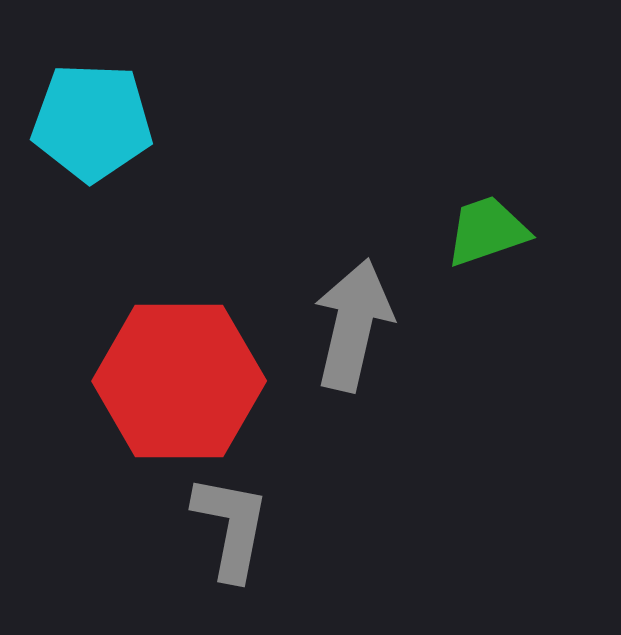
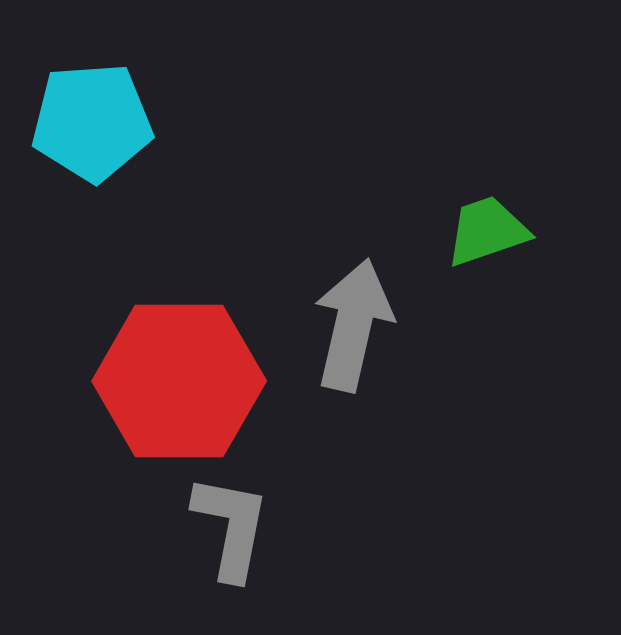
cyan pentagon: rotated 6 degrees counterclockwise
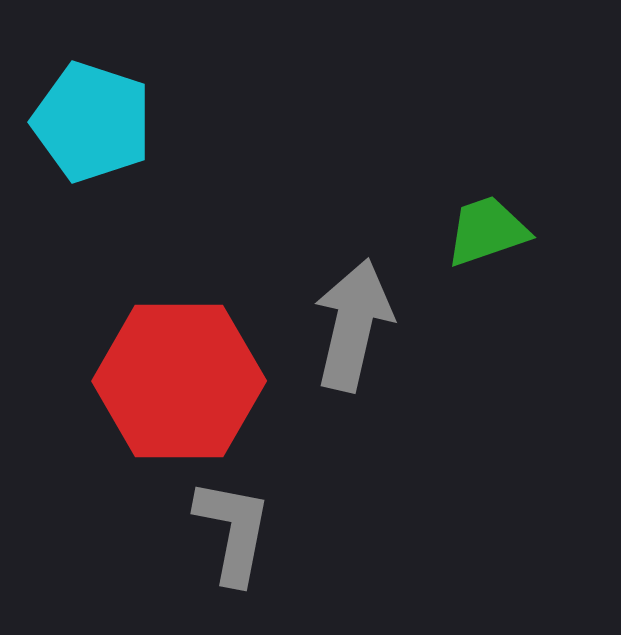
cyan pentagon: rotated 22 degrees clockwise
gray L-shape: moved 2 px right, 4 px down
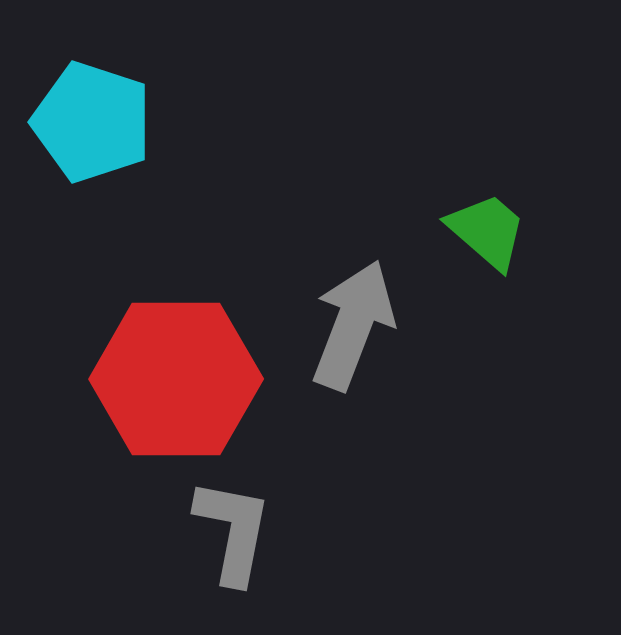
green trapezoid: rotated 60 degrees clockwise
gray arrow: rotated 8 degrees clockwise
red hexagon: moved 3 px left, 2 px up
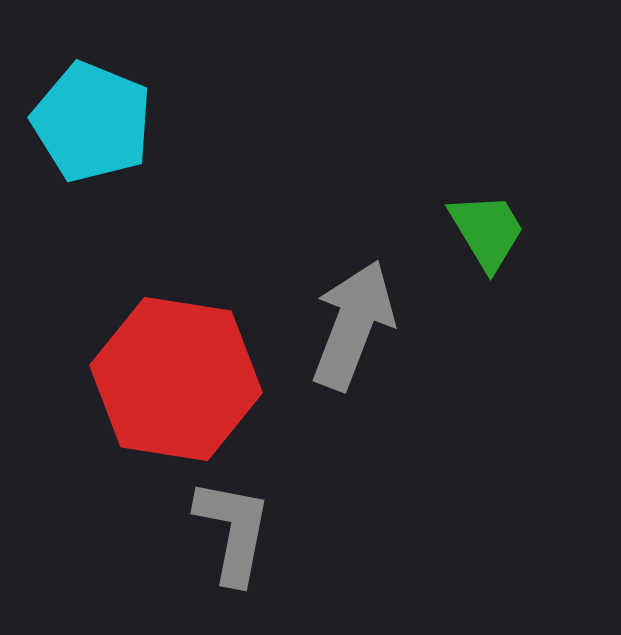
cyan pentagon: rotated 4 degrees clockwise
green trapezoid: rotated 18 degrees clockwise
red hexagon: rotated 9 degrees clockwise
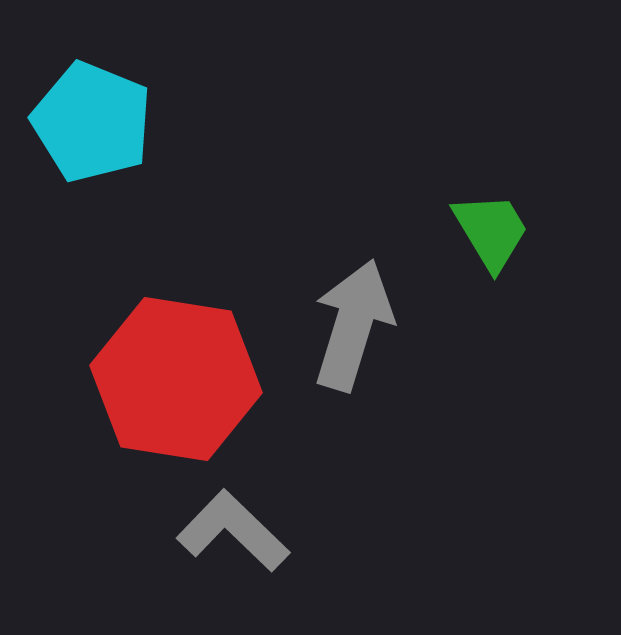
green trapezoid: moved 4 px right
gray arrow: rotated 4 degrees counterclockwise
gray L-shape: rotated 57 degrees counterclockwise
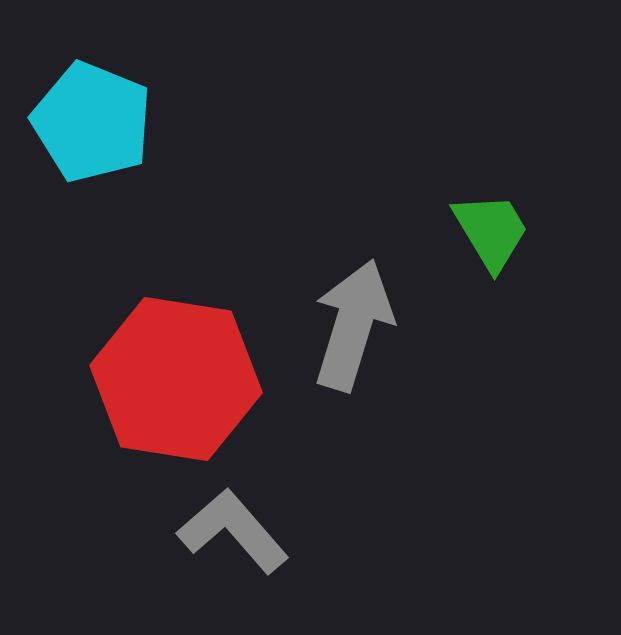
gray L-shape: rotated 5 degrees clockwise
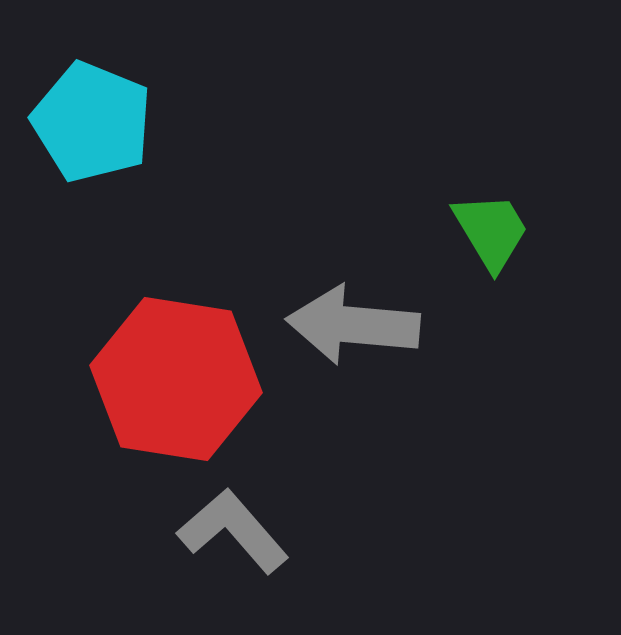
gray arrow: rotated 102 degrees counterclockwise
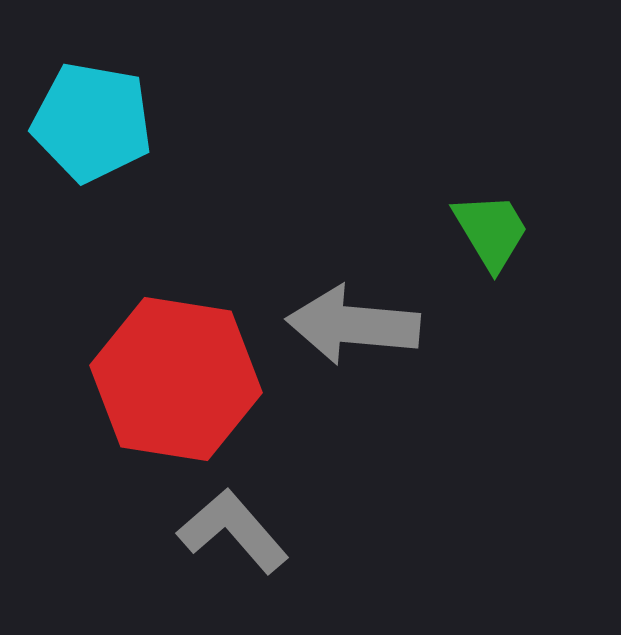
cyan pentagon: rotated 12 degrees counterclockwise
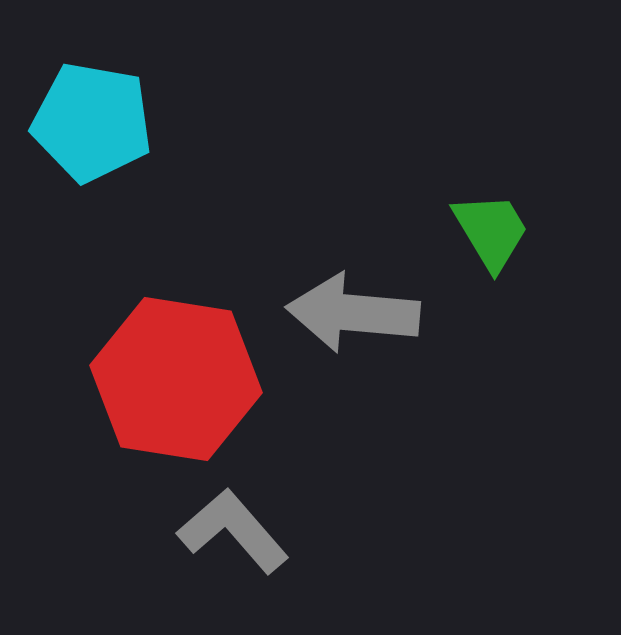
gray arrow: moved 12 px up
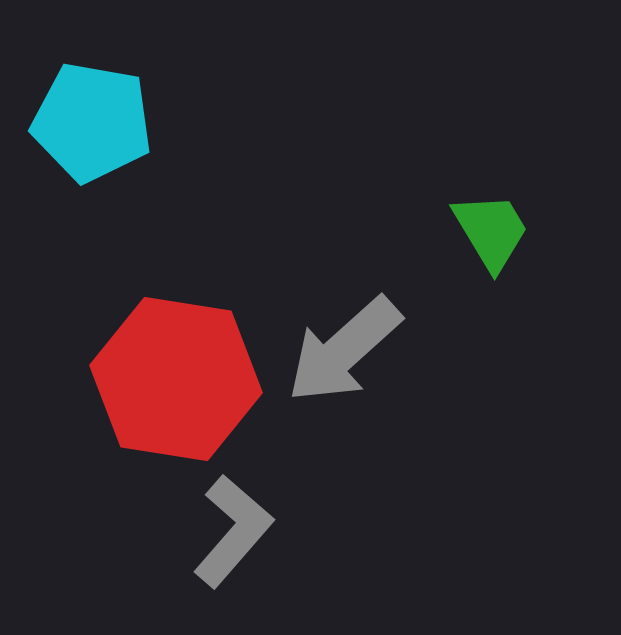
gray arrow: moved 9 px left, 37 px down; rotated 47 degrees counterclockwise
gray L-shape: rotated 82 degrees clockwise
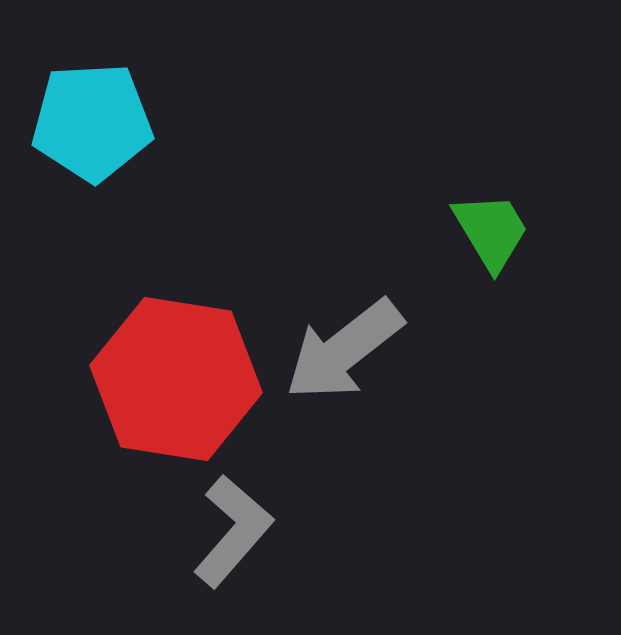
cyan pentagon: rotated 13 degrees counterclockwise
gray arrow: rotated 4 degrees clockwise
